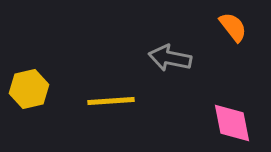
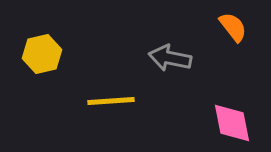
yellow hexagon: moved 13 px right, 35 px up
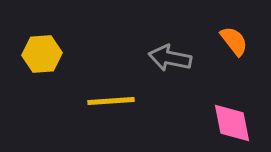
orange semicircle: moved 1 px right, 14 px down
yellow hexagon: rotated 9 degrees clockwise
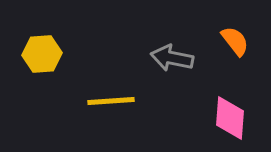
orange semicircle: moved 1 px right
gray arrow: moved 2 px right
pink diamond: moved 2 px left, 5 px up; rotated 15 degrees clockwise
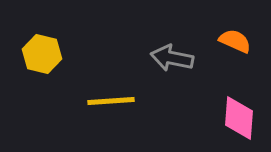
orange semicircle: rotated 28 degrees counterclockwise
yellow hexagon: rotated 18 degrees clockwise
pink diamond: moved 9 px right
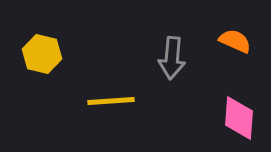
gray arrow: rotated 96 degrees counterclockwise
